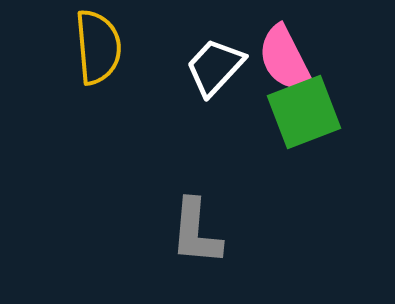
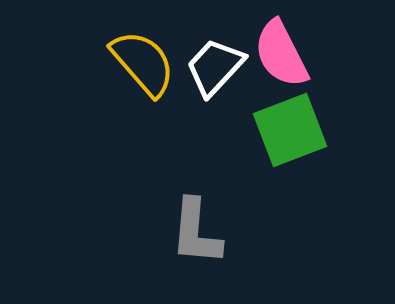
yellow semicircle: moved 45 px right, 16 px down; rotated 36 degrees counterclockwise
pink semicircle: moved 4 px left, 5 px up
green square: moved 14 px left, 18 px down
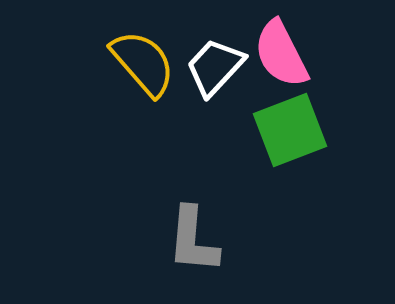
gray L-shape: moved 3 px left, 8 px down
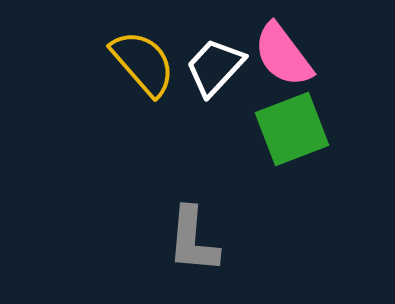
pink semicircle: moved 2 px right, 1 px down; rotated 10 degrees counterclockwise
green square: moved 2 px right, 1 px up
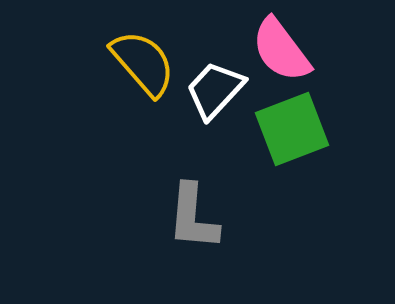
pink semicircle: moved 2 px left, 5 px up
white trapezoid: moved 23 px down
gray L-shape: moved 23 px up
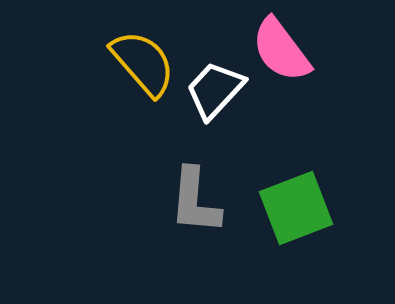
green square: moved 4 px right, 79 px down
gray L-shape: moved 2 px right, 16 px up
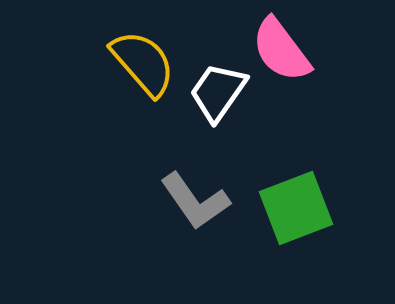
white trapezoid: moved 3 px right, 2 px down; rotated 8 degrees counterclockwise
gray L-shape: rotated 40 degrees counterclockwise
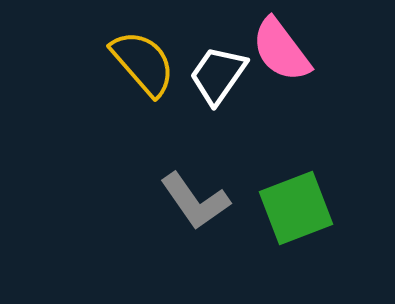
white trapezoid: moved 17 px up
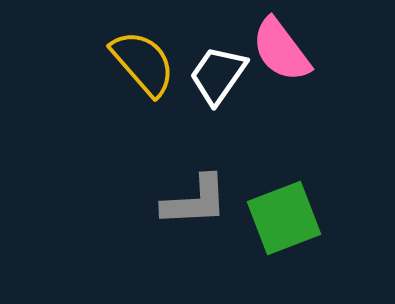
gray L-shape: rotated 58 degrees counterclockwise
green square: moved 12 px left, 10 px down
